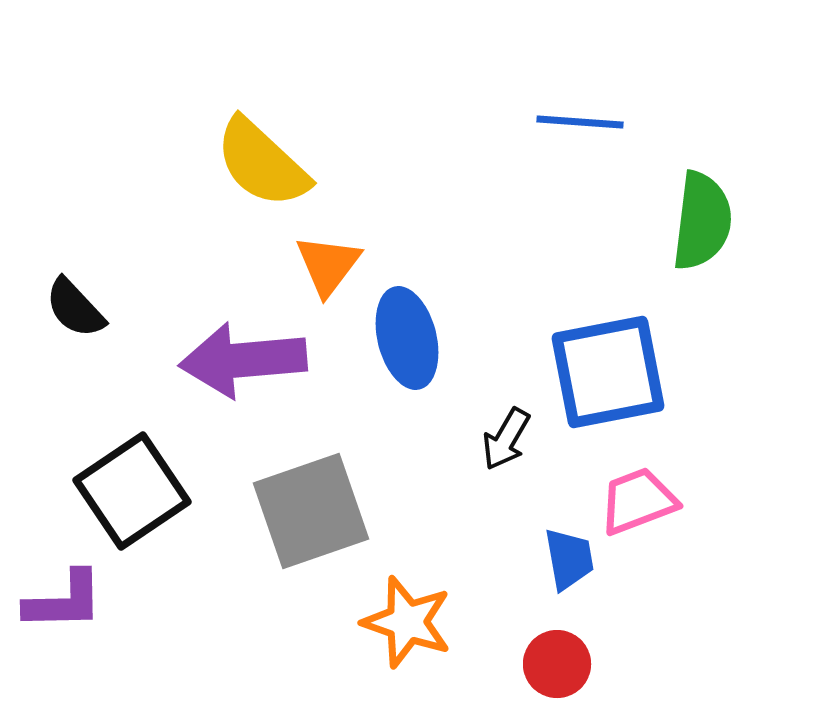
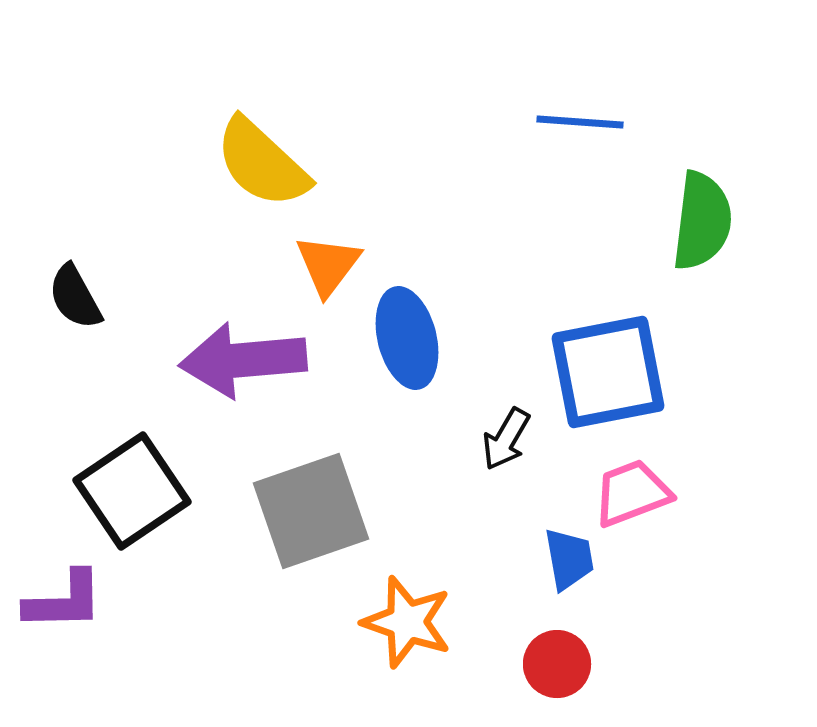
black semicircle: moved 11 px up; rotated 14 degrees clockwise
pink trapezoid: moved 6 px left, 8 px up
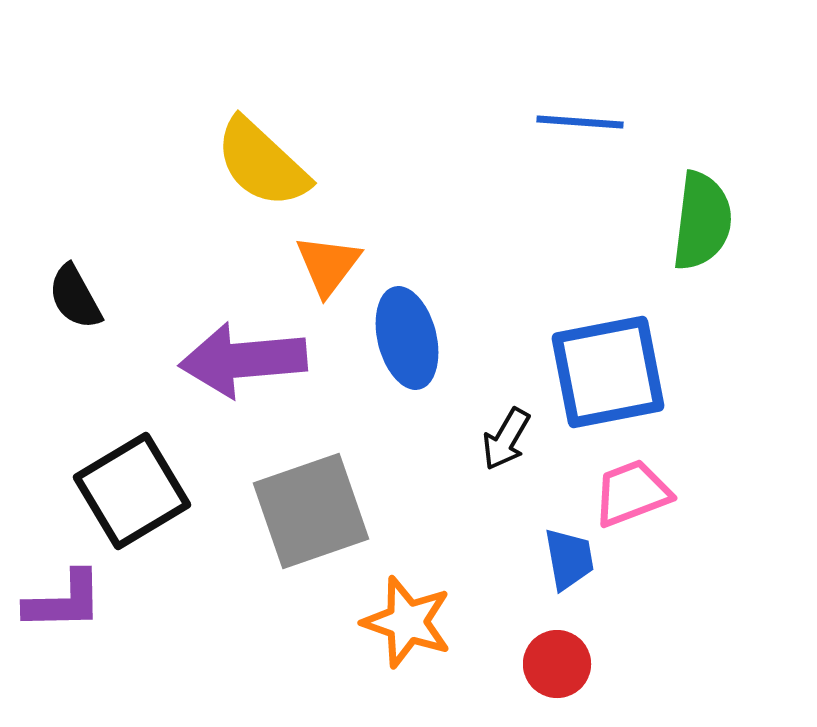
black square: rotated 3 degrees clockwise
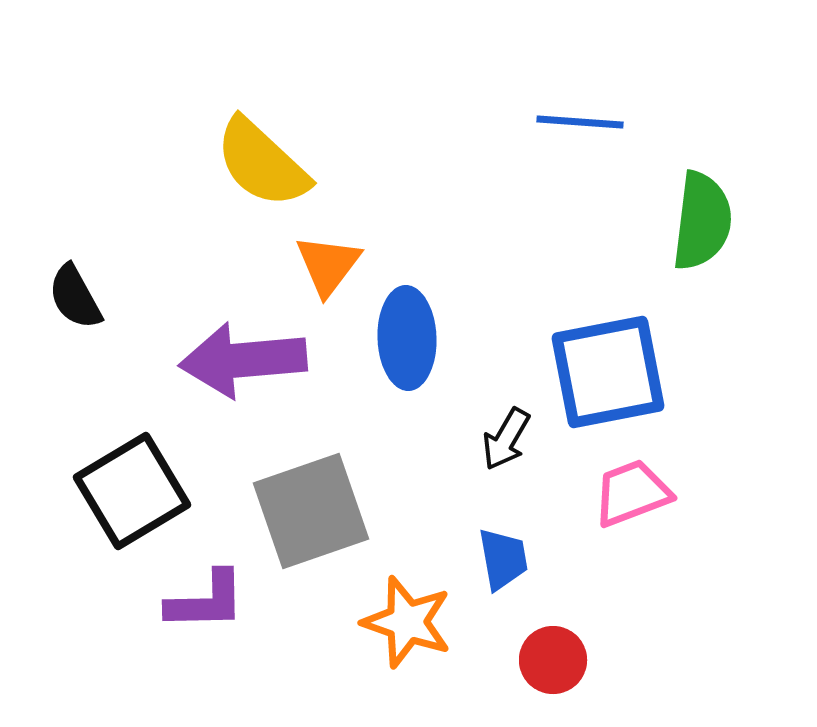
blue ellipse: rotated 12 degrees clockwise
blue trapezoid: moved 66 px left
purple L-shape: moved 142 px right
red circle: moved 4 px left, 4 px up
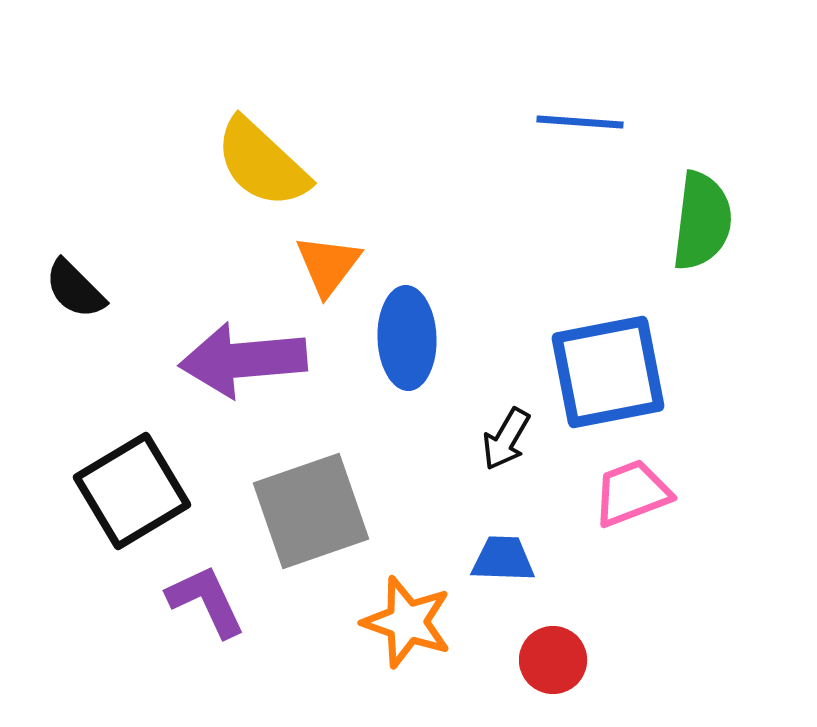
black semicircle: moved 8 px up; rotated 16 degrees counterclockwise
blue trapezoid: rotated 78 degrees counterclockwise
purple L-shape: rotated 114 degrees counterclockwise
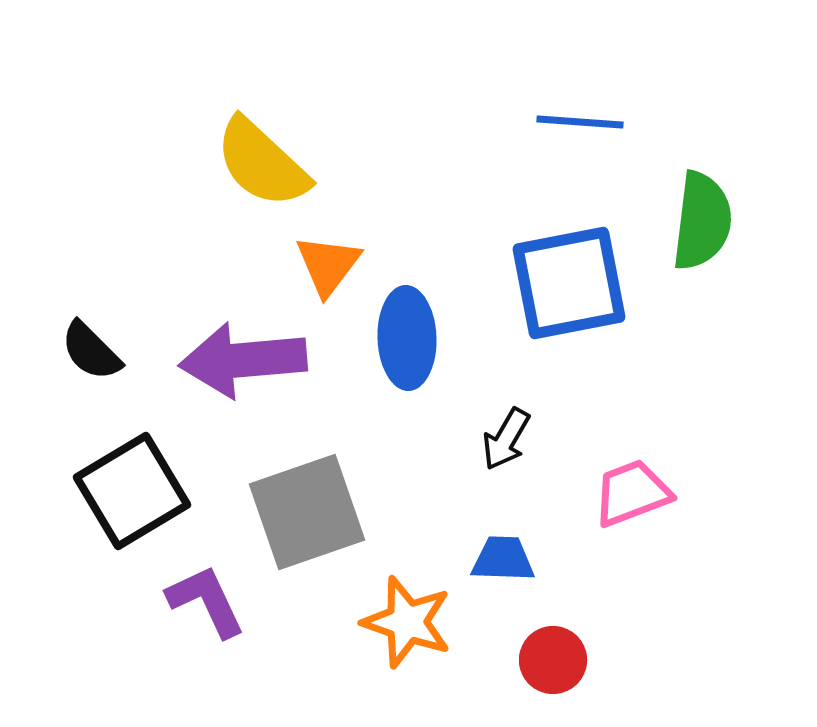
black semicircle: moved 16 px right, 62 px down
blue square: moved 39 px left, 89 px up
gray square: moved 4 px left, 1 px down
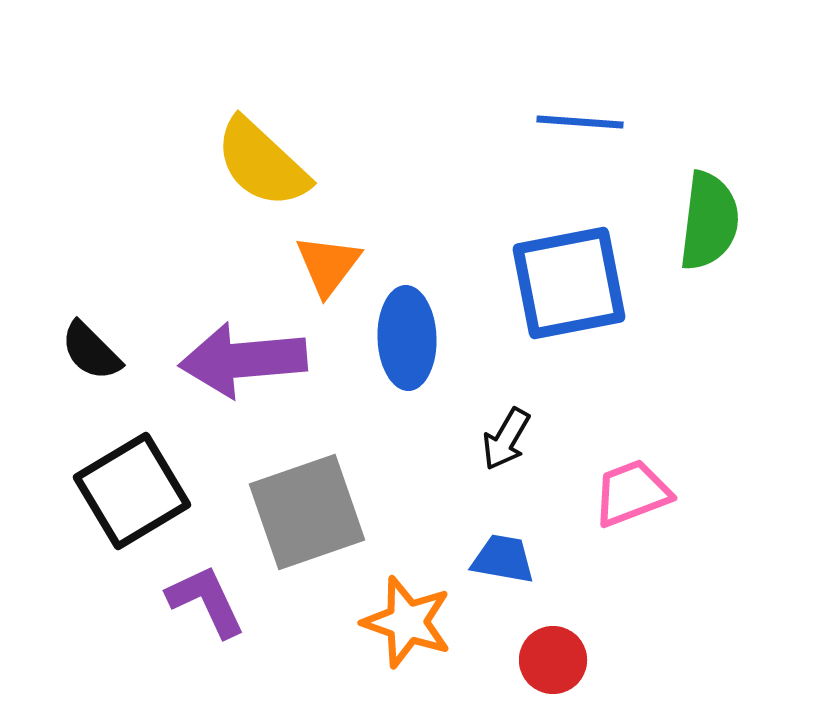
green semicircle: moved 7 px right
blue trapezoid: rotated 8 degrees clockwise
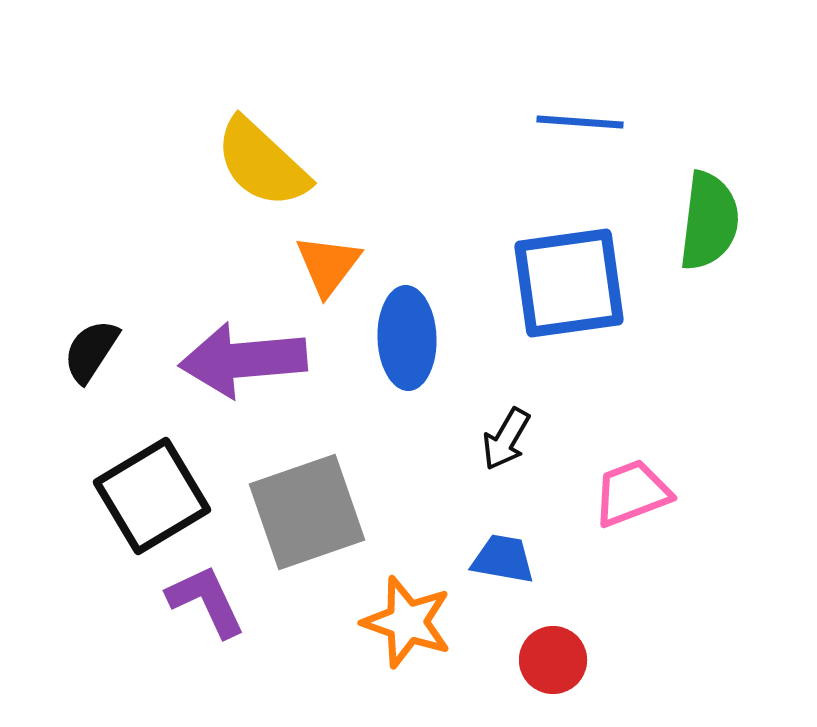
blue square: rotated 3 degrees clockwise
black semicircle: rotated 78 degrees clockwise
black square: moved 20 px right, 5 px down
